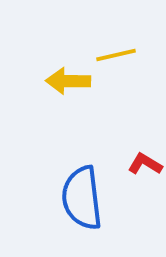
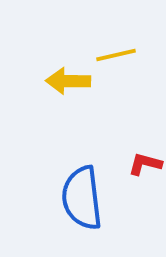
red L-shape: rotated 16 degrees counterclockwise
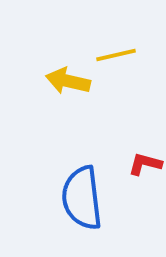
yellow arrow: rotated 12 degrees clockwise
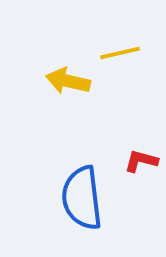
yellow line: moved 4 px right, 2 px up
red L-shape: moved 4 px left, 3 px up
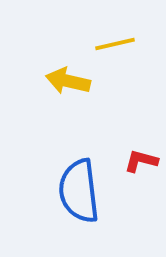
yellow line: moved 5 px left, 9 px up
blue semicircle: moved 3 px left, 7 px up
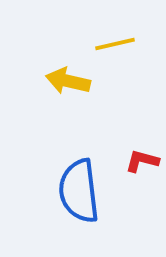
red L-shape: moved 1 px right
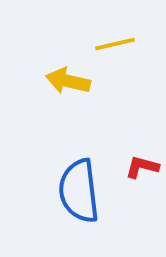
red L-shape: moved 6 px down
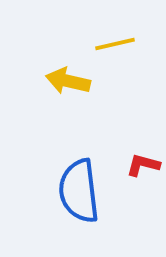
red L-shape: moved 1 px right, 2 px up
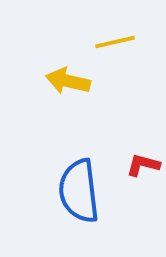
yellow line: moved 2 px up
